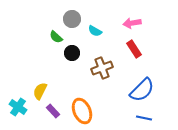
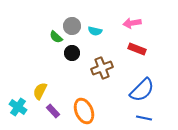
gray circle: moved 7 px down
cyan semicircle: rotated 16 degrees counterclockwise
red rectangle: moved 3 px right; rotated 36 degrees counterclockwise
orange ellipse: moved 2 px right
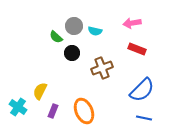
gray circle: moved 2 px right
purple rectangle: rotated 64 degrees clockwise
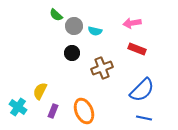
green semicircle: moved 22 px up
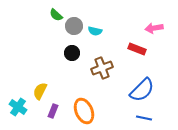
pink arrow: moved 22 px right, 5 px down
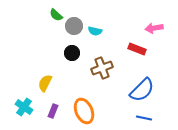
yellow semicircle: moved 5 px right, 8 px up
cyan cross: moved 6 px right
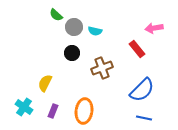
gray circle: moved 1 px down
red rectangle: rotated 30 degrees clockwise
orange ellipse: rotated 30 degrees clockwise
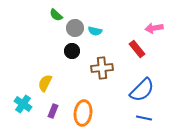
gray circle: moved 1 px right, 1 px down
black circle: moved 2 px up
brown cross: rotated 15 degrees clockwise
cyan cross: moved 1 px left, 3 px up
orange ellipse: moved 1 px left, 2 px down
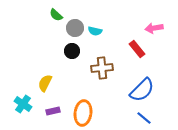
purple rectangle: rotated 56 degrees clockwise
blue line: rotated 28 degrees clockwise
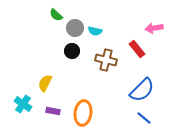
brown cross: moved 4 px right, 8 px up; rotated 20 degrees clockwise
purple rectangle: rotated 24 degrees clockwise
